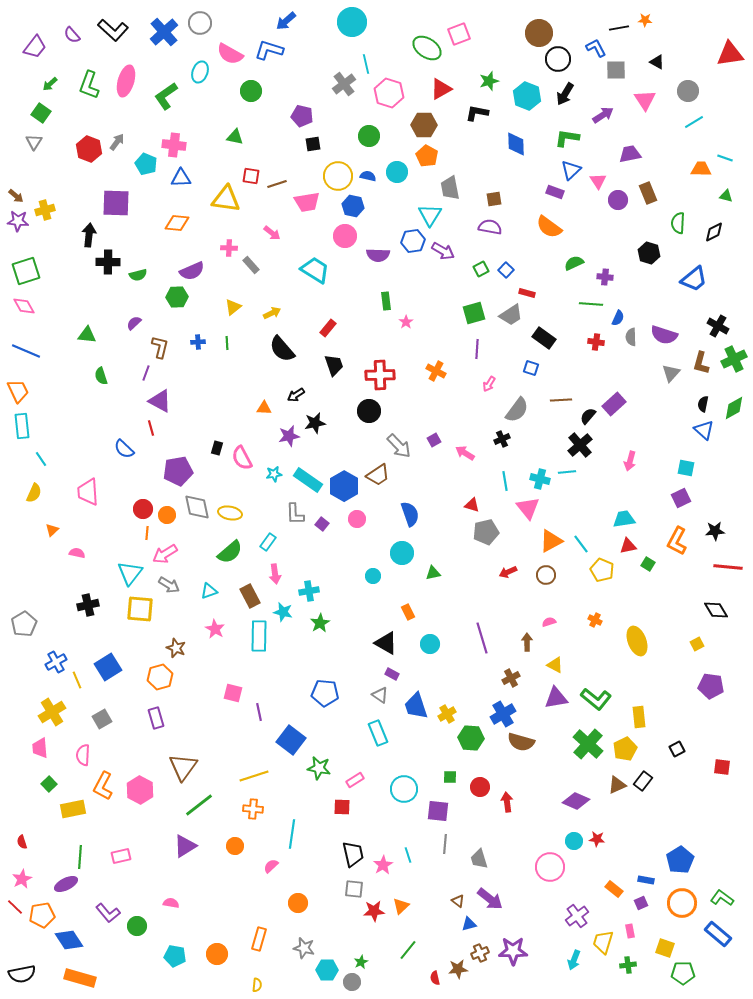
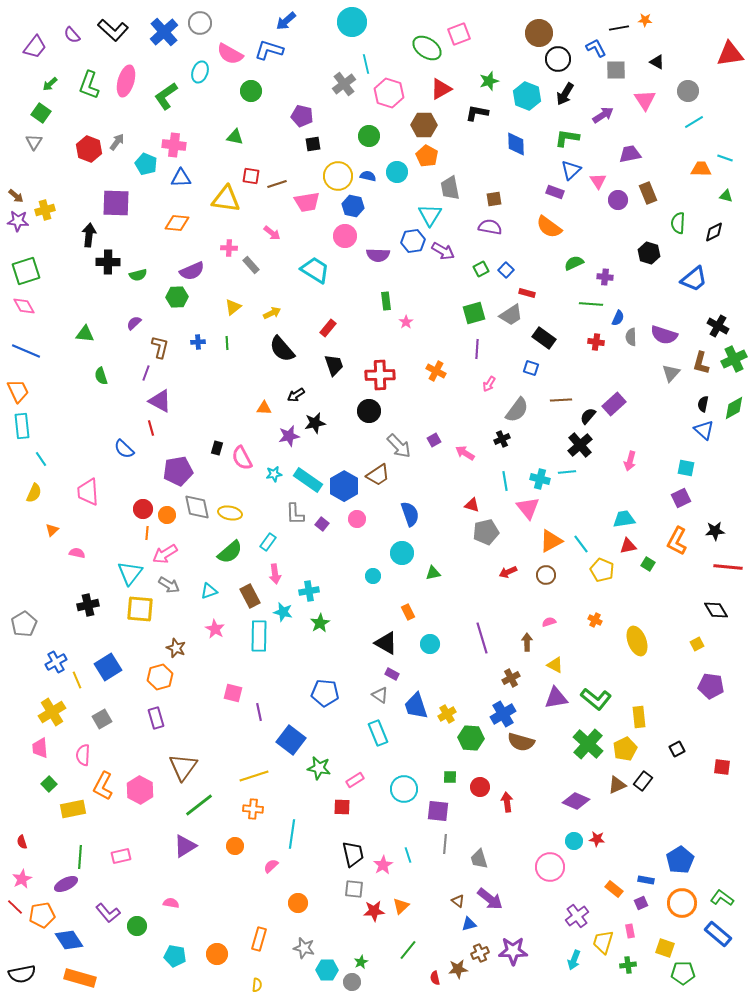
green triangle at (87, 335): moved 2 px left, 1 px up
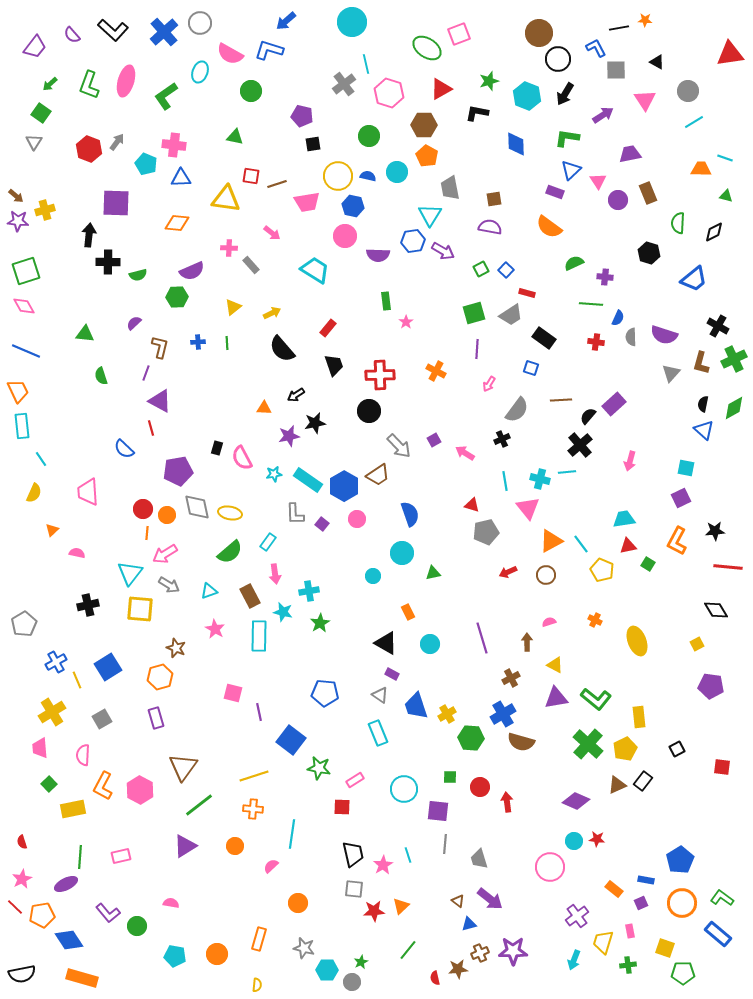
orange rectangle at (80, 978): moved 2 px right
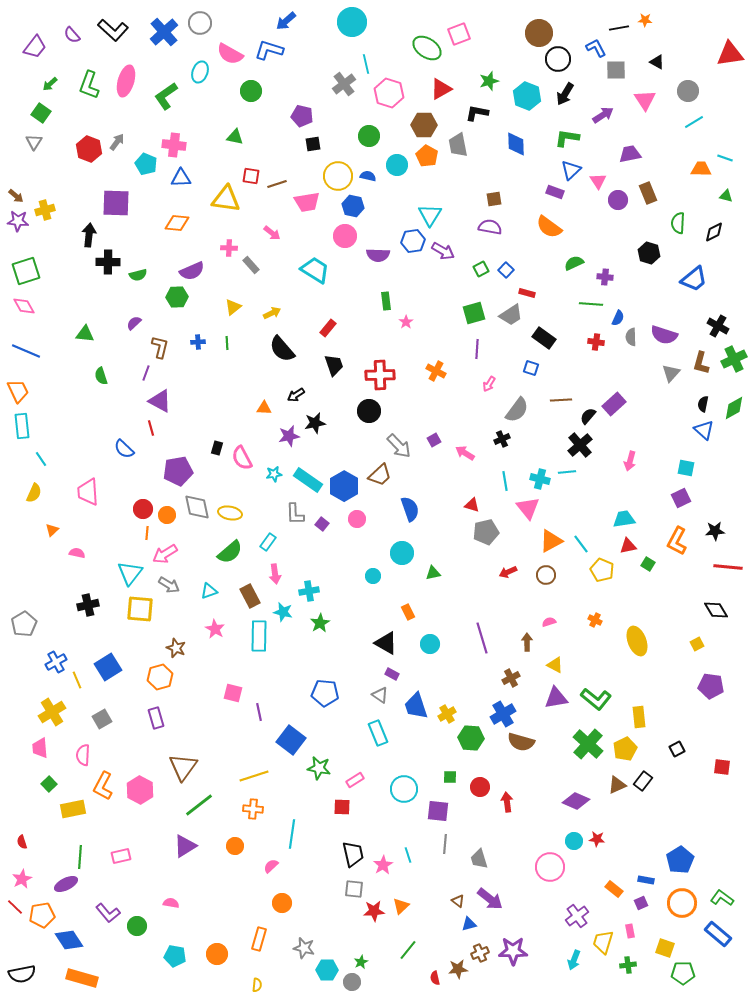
cyan circle at (397, 172): moved 7 px up
gray trapezoid at (450, 188): moved 8 px right, 43 px up
brown trapezoid at (378, 475): moved 2 px right; rotated 10 degrees counterclockwise
blue semicircle at (410, 514): moved 5 px up
orange circle at (298, 903): moved 16 px left
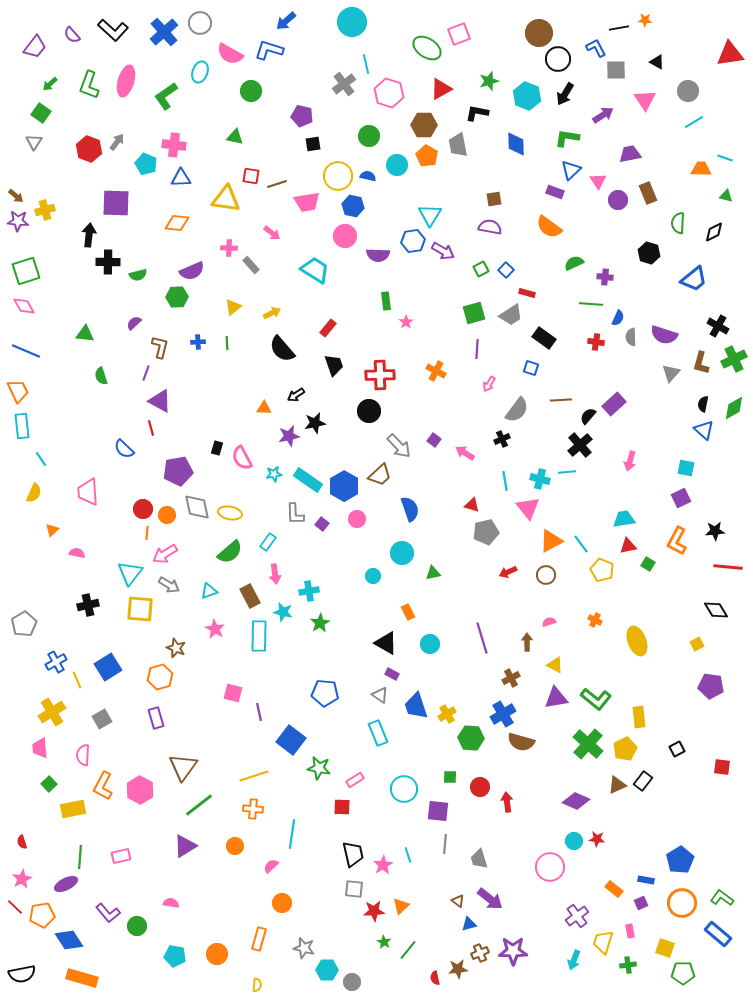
purple square at (434, 440): rotated 24 degrees counterclockwise
green star at (361, 962): moved 23 px right, 20 px up; rotated 16 degrees counterclockwise
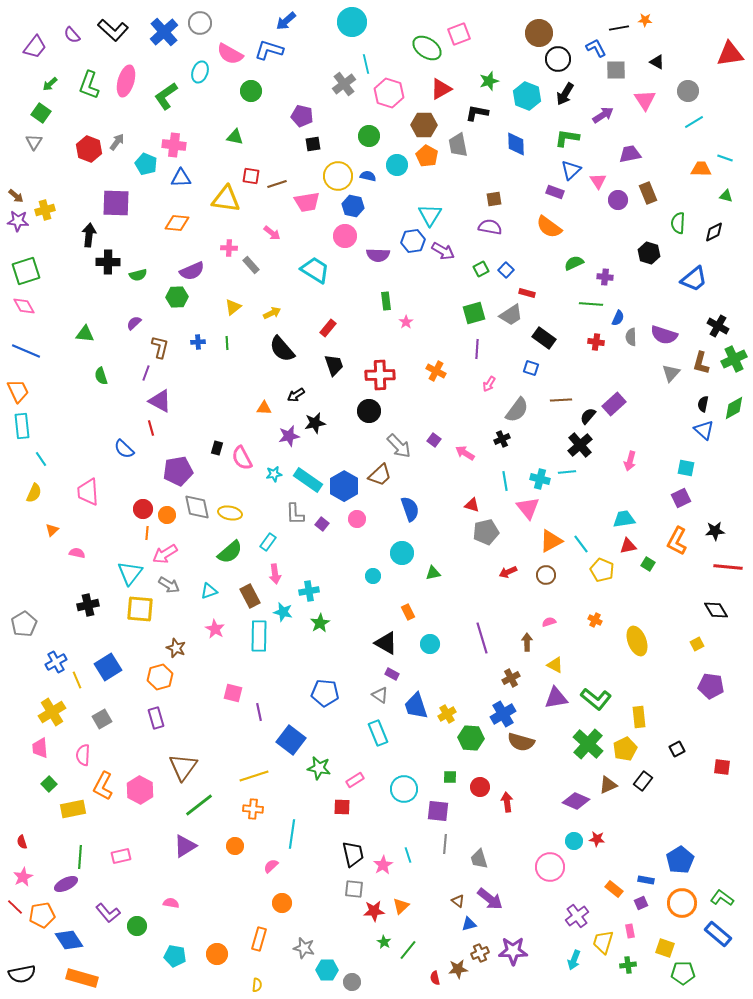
brown triangle at (617, 785): moved 9 px left
pink star at (22, 879): moved 1 px right, 2 px up
